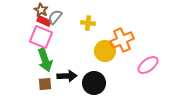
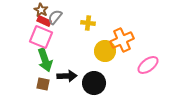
brown square: moved 2 px left; rotated 16 degrees clockwise
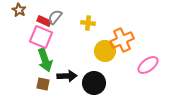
brown star: moved 22 px left
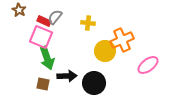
green arrow: moved 2 px right, 2 px up
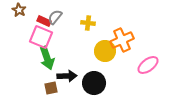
brown square: moved 8 px right, 4 px down; rotated 24 degrees counterclockwise
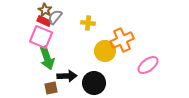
brown star: moved 26 px right
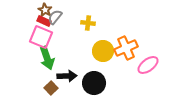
orange cross: moved 4 px right, 8 px down
yellow circle: moved 2 px left
brown square: rotated 32 degrees counterclockwise
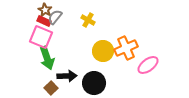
yellow cross: moved 3 px up; rotated 24 degrees clockwise
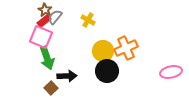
red rectangle: rotated 64 degrees counterclockwise
pink ellipse: moved 23 px right, 7 px down; rotated 25 degrees clockwise
black circle: moved 13 px right, 12 px up
